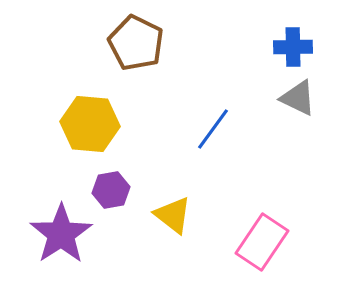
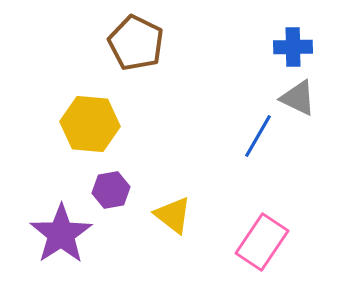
blue line: moved 45 px right, 7 px down; rotated 6 degrees counterclockwise
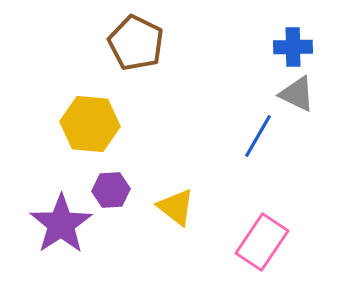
gray triangle: moved 1 px left, 4 px up
purple hexagon: rotated 6 degrees clockwise
yellow triangle: moved 3 px right, 8 px up
purple star: moved 10 px up
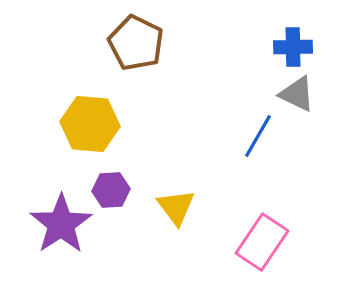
yellow triangle: rotated 15 degrees clockwise
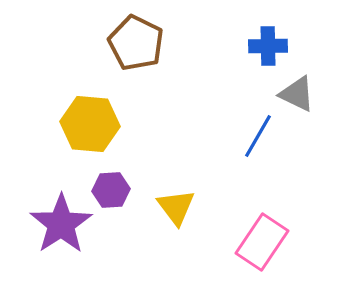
blue cross: moved 25 px left, 1 px up
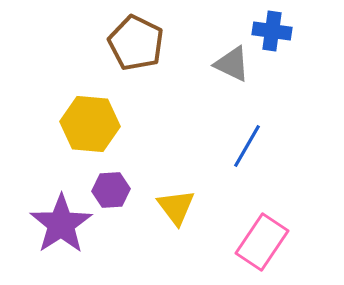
blue cross: moved 4 px right, 15 px up; rotated 9 degrees clockwise
gray triangle: moved 65 px left, 30 px up
blue line: moved 11 px left, 10 px down
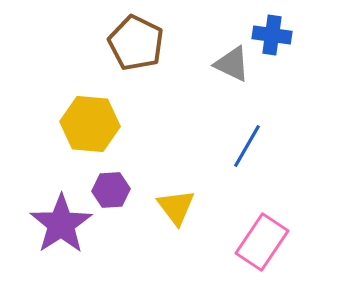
blue cross: moved 4 px down
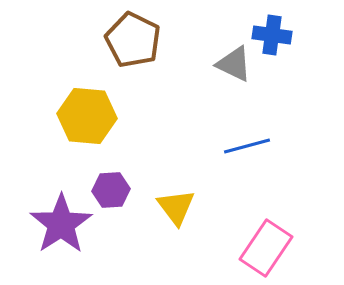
brown pentagon: moved 3 px left, 3 px up
gray triangle: moved 2 px right
yellow hexagon: moved 3 px left, 8 px up
blue line: rotated 45 degrees clockwise
pink rectangle: moved 4 px right, 6 px down
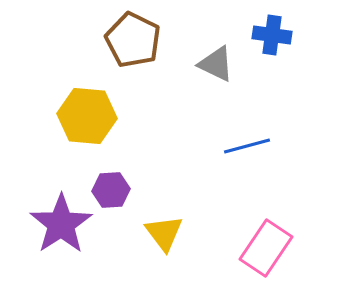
gray triangle: moved 18 px left
yellow triangle: moved 12 px left, 26 px down
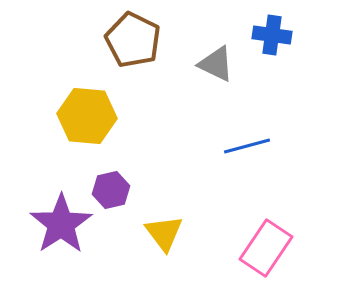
purple hexagon: rotated 9 degrees counterclockwise
